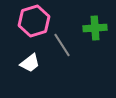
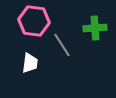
pink hexagon: rotated 24 degrees clockwise
white trapezoid: rotated 45 degrees counterclockwise
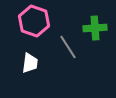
pink hexagon: rotated 12 degrees clockwise
gray line: moved 6 px right, 2 px down
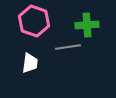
green cross: moved 8 px left, 3 px up
gray line: rotated 65 degrees counterclockwise
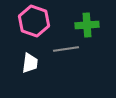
gray line: moved 2 px left, 2 px down
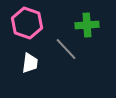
pink hexagon: moved 7 px left, 2 px down
gray line: rotated 55 degrees clockwise
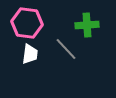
pink hexagon: rotated 12 degrees counterclockwise
white trapezoid: moved 9 px up
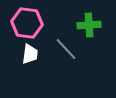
green cross: moved 2 px right
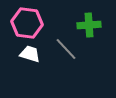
white trapezoid: rotated 80 degrees counterclockwise
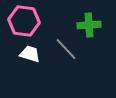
pink hexagon: moved 3 px left, 2 px up
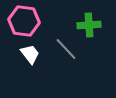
white trapezoid: rotated 35 degrees clockwise
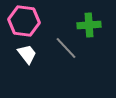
gray line: moved 1 px up
white trapezoid: moved 3 px left
